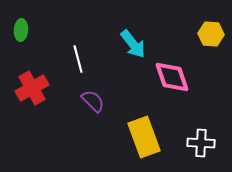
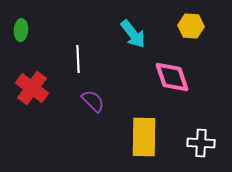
yellow hexagon: moved 20 px left, 8 px up
cyan arrow: moved 10 px up
white line: rotated 12 degrees clockwise
red cross: rotated 24 degrees counterclockwise
yellow rectangle: rotated 21 degrees clockwise
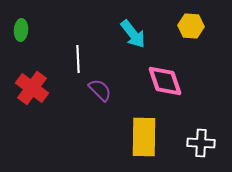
pink diamond: moved 7 px left, 4 px down
purple semicircle: moved 7 px right, 11 px up
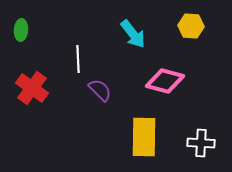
pink diamond: rotated 57 degrees counterclockwise
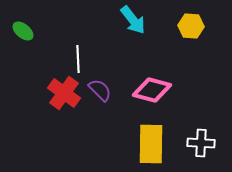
green ellipse: moved 2 px right, 1 px down; rotated 55 degrees counterclockwise
cyan arrow: moved 14 px up
pink diamond: moved 13 px left, 9 px down
red cross: moved 32 px right, 5 px down
yellow rectangle: moved 7 px right, 7 px down
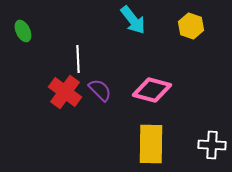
yellow hexagon: rotated 15 degrees clockwise
green ellipse: rotated 25 degrees clockwise
red cross: moved 1 px right, 1 px up
white cross: moved 11 px right, 2 px down
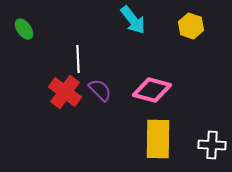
green ellipse: moved 1 px right, 2 px up; rotated 10 degrees counterclockwise
yellow rectangle: moved 7 px right, 5 px up
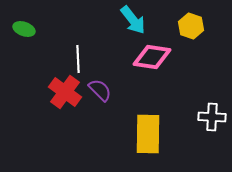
green ellipse: rotated 35 degrees counterclockwise
pink diamond: moved 33 px up; rotated 6 degrees counterclockwise
yellow rectangle: moved 10 px left, 5 px up
white cross: moved 28 px up
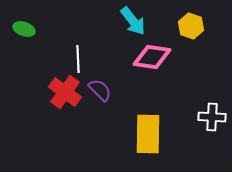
cyan arrow: moved 1 px down
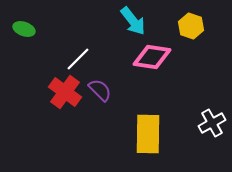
white line: rotated 48 degrees clockwise
white cross: moved 6 px down; rotated 32 degrees counterclockwise
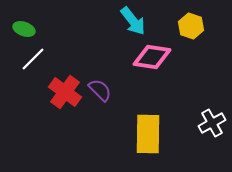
white line: moved 45 px left
